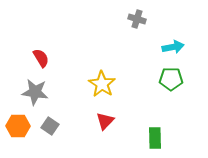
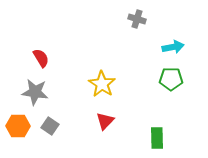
green rectangle: moved 2 px right
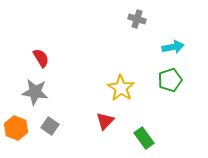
green pentagon: moved 1 px left, 1 px down; rotated 20 degrees counterclockwise
yellow star: moved 19 px right, 4 px down
orange hexagon: moved 2 px left, 2 px down; rotated 20 degrees clockwise
green rectangle: moved 13 px left; rotated 35 degrees counterclockwise
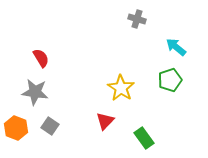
cyan arrow: moved 3 px right; rotated 130 degrees counterclockwise
